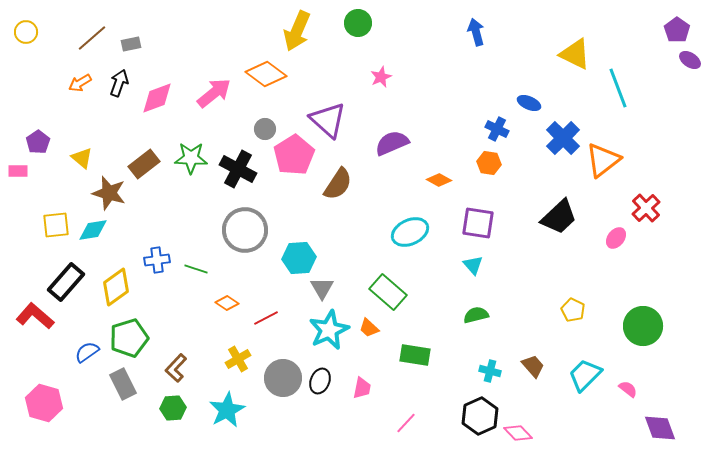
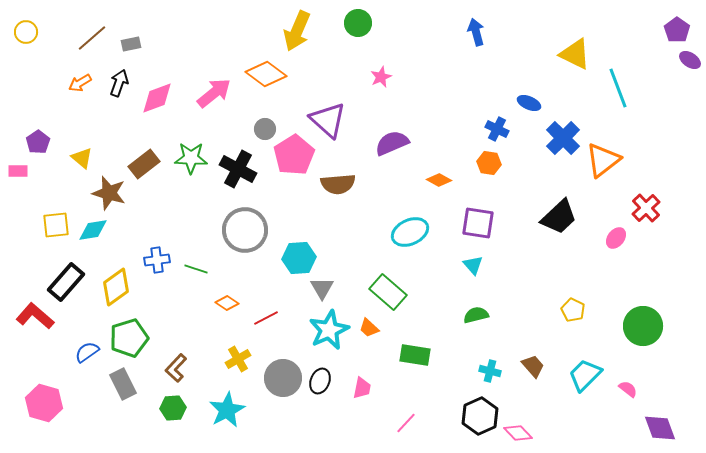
brown semicircle at (338, 184): rotated 52 degrees clockwise
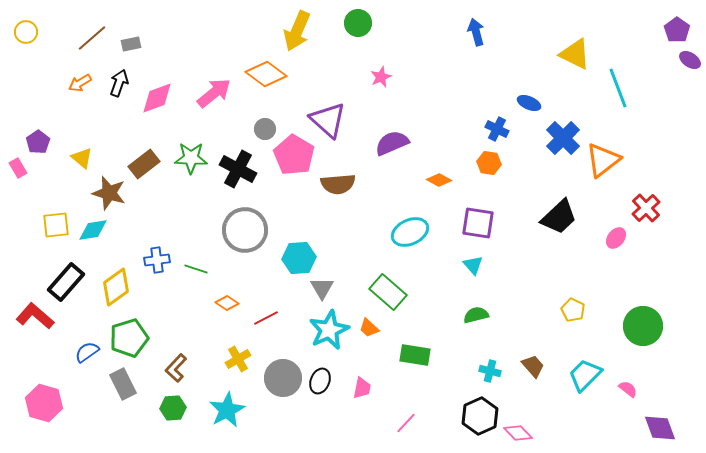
pink pentagon at (294, 155): rotated 9 degrees counterclockwise
pink rectangle at (18, 171): moved 3 px up; rotated 60 degrees clockwise
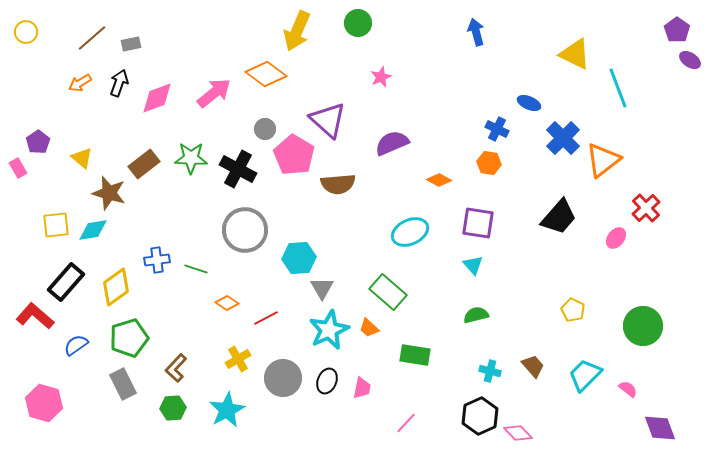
black trapezoid at (559, 217): rotated 6 degrees counterclockwise
blue semicircle at (87, 352): moved 11 px left, 7 px up
black ellipse at (320, 381): moved 7 px right
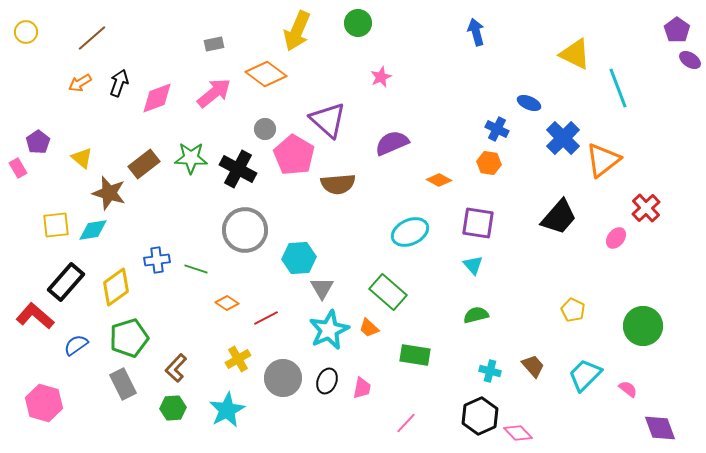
gray rectangle at (131, 44): moved 83 px right
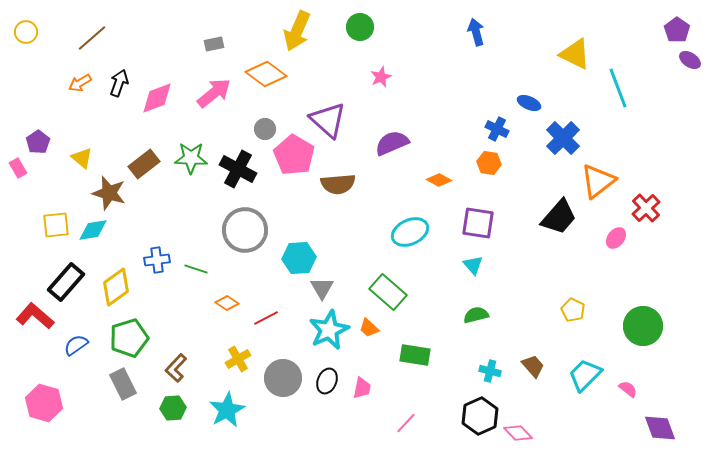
green circle at (358, 23): moved 2 px right, 4 px down
orange triangle at (603, 160): moved 5 px left, 21 px down
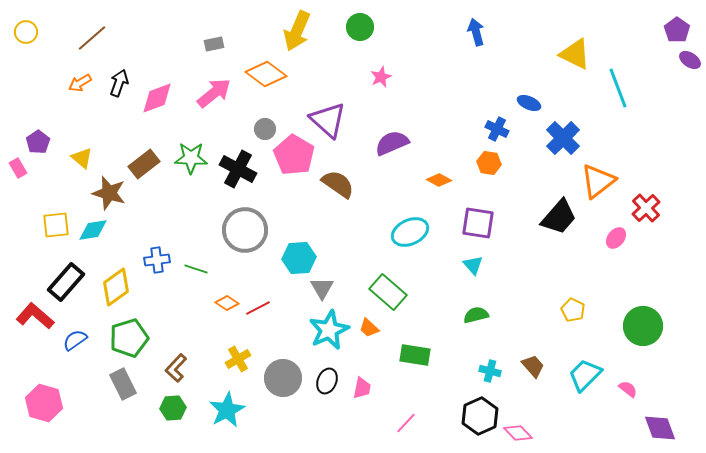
brown semicircle at (338, 184): rotated 140 degrees counterclockwise
red line at (266, 318): moved 8 px left, 10 px up
blue semicircle at (76, 345): moved 1 px left, 5 px up
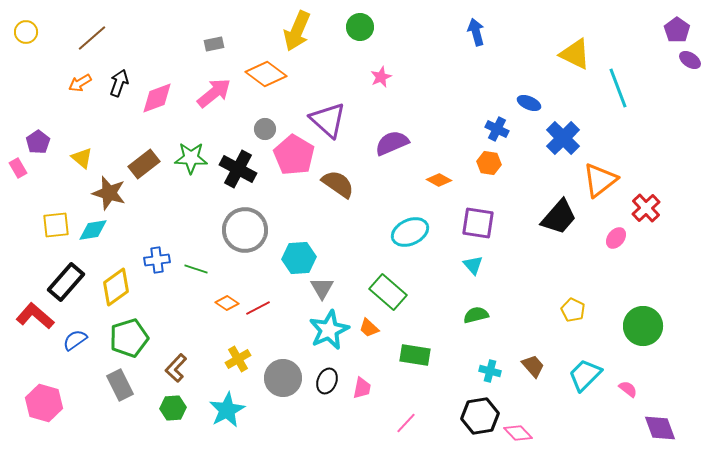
orange triangle at (598, 181): moved 2 px right, 1 px up
gray rectangle at (123, 384): moved 3 px left, 1 px down
black hexagon at (480, 416): rotated 15 degrees clockwise
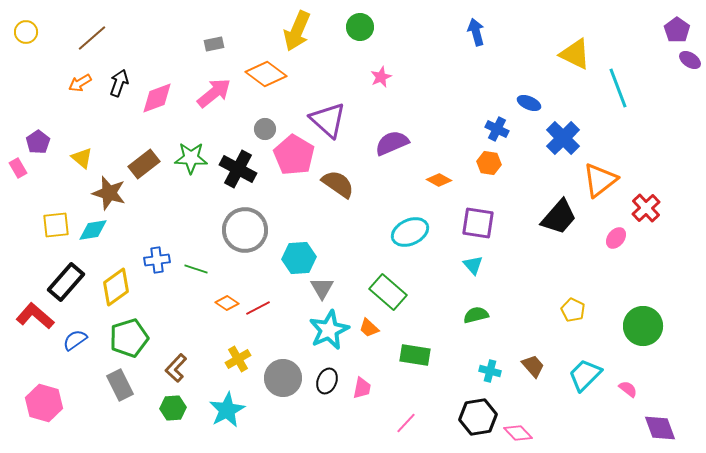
black hexagon at (480, 416): moved 2 px left, 1 px down
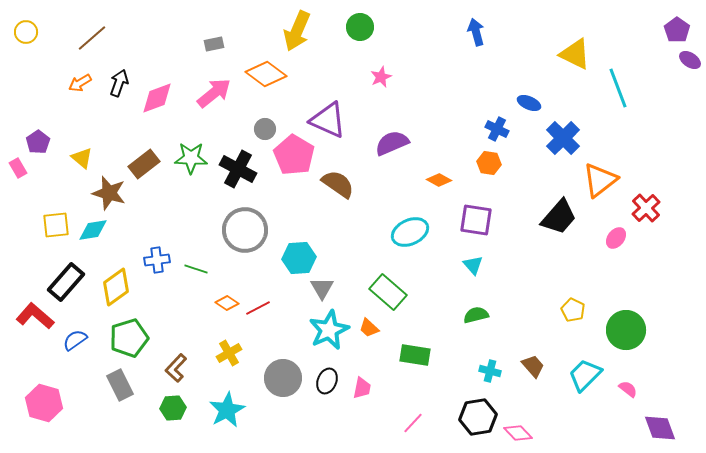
purple triangle at (328, 120): rotated 18 degrees counterclockwise
purple square at (478, 223): moved 2 px left, 3 px up
green circle at (643, 326): moved 17 px left, 4 px down
yellow cross at (238, 359): moved 9 px left, 6 px up
pink line at (406, 423): moved 7 px right
